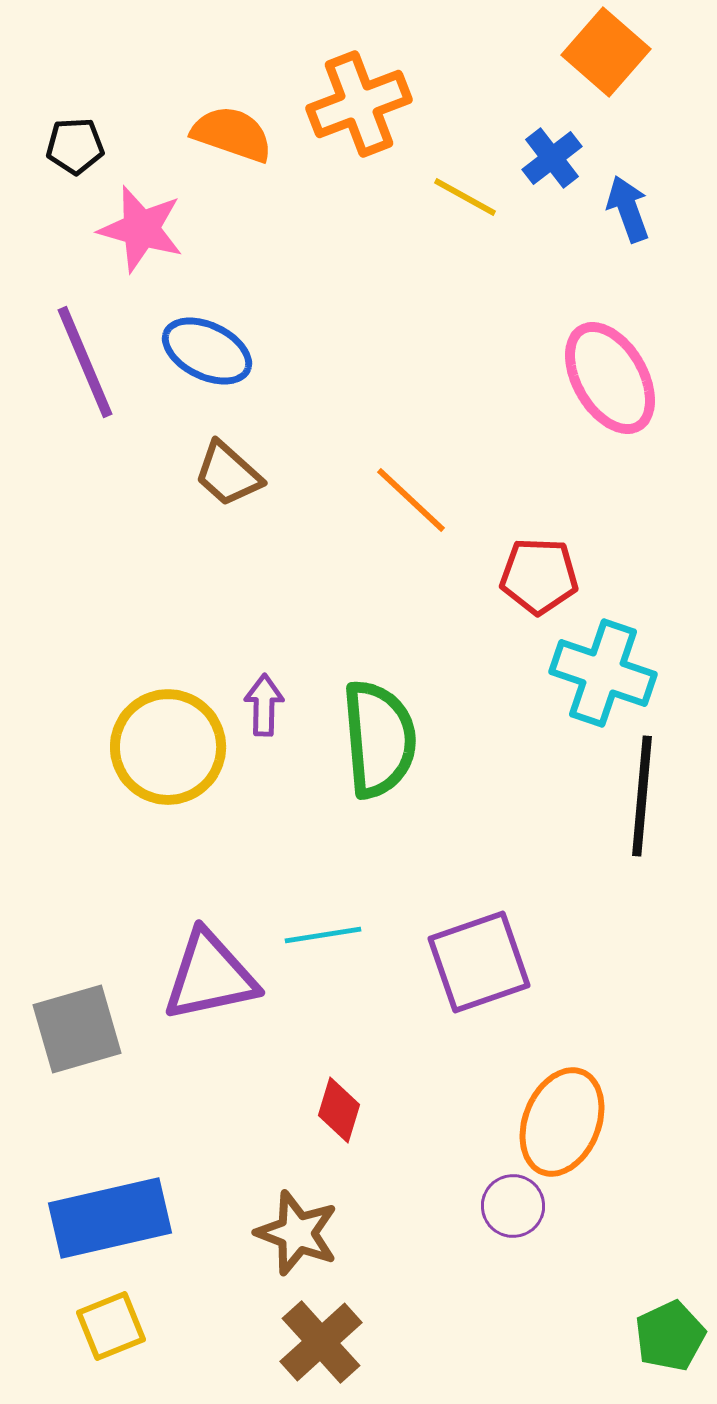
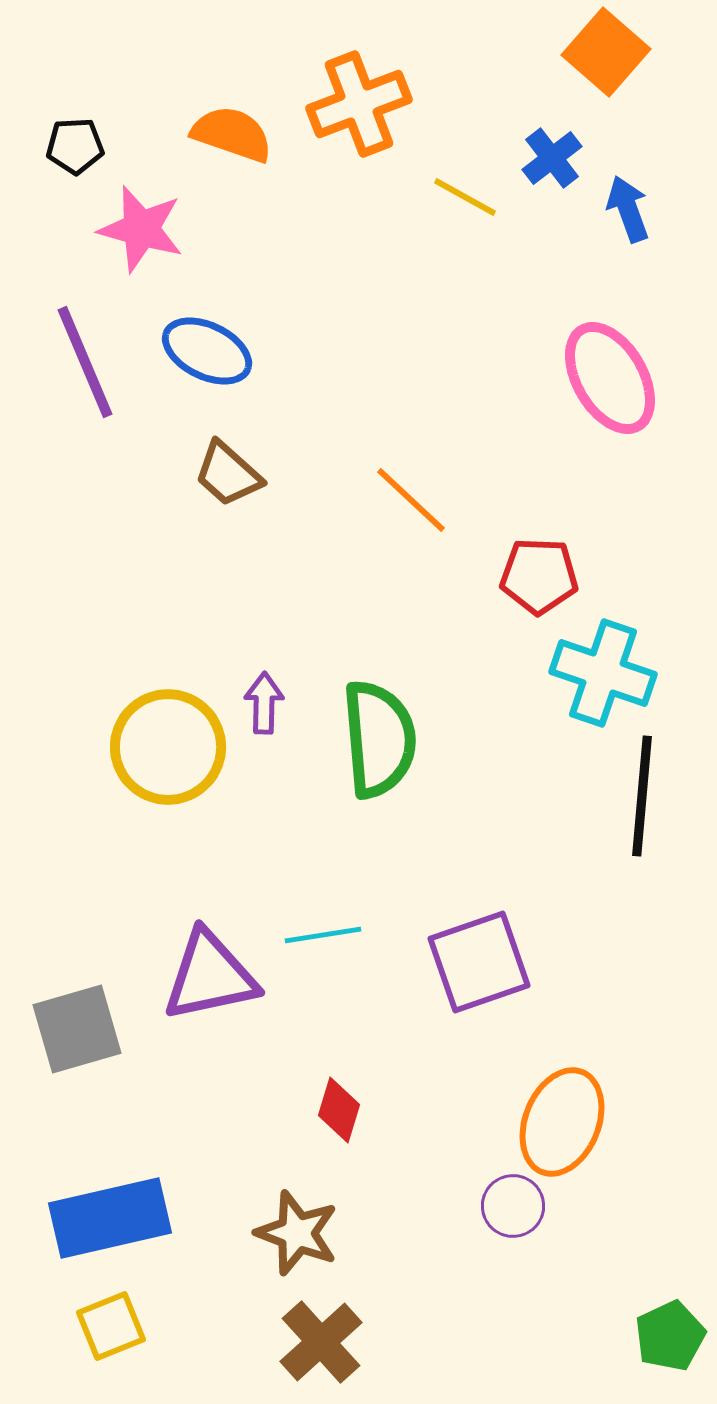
purple arrow: moved 2 px up
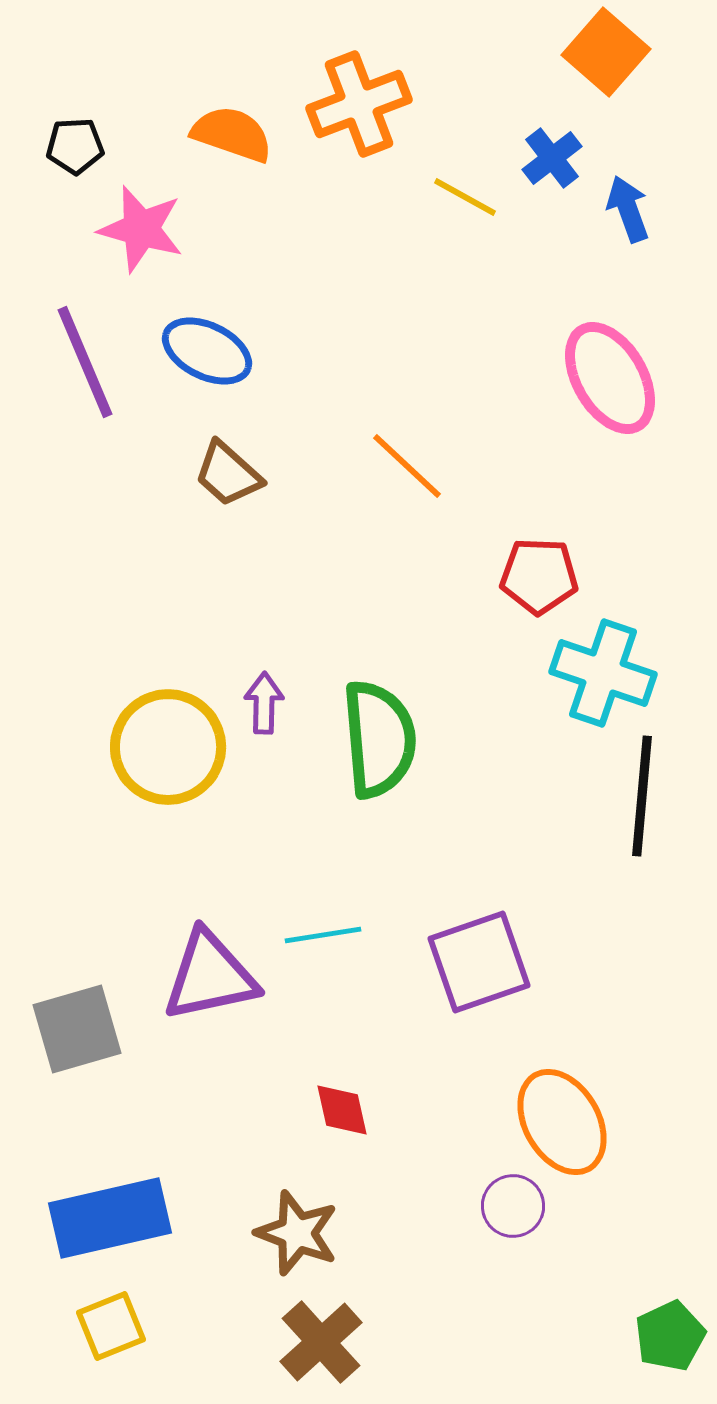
orange line: moved 4 px left, 34 px up
red diamond: moved 3 px right; rotated 30 degrees counterclockwise
orange ellipse: rotated 52 degrees counterclockwise
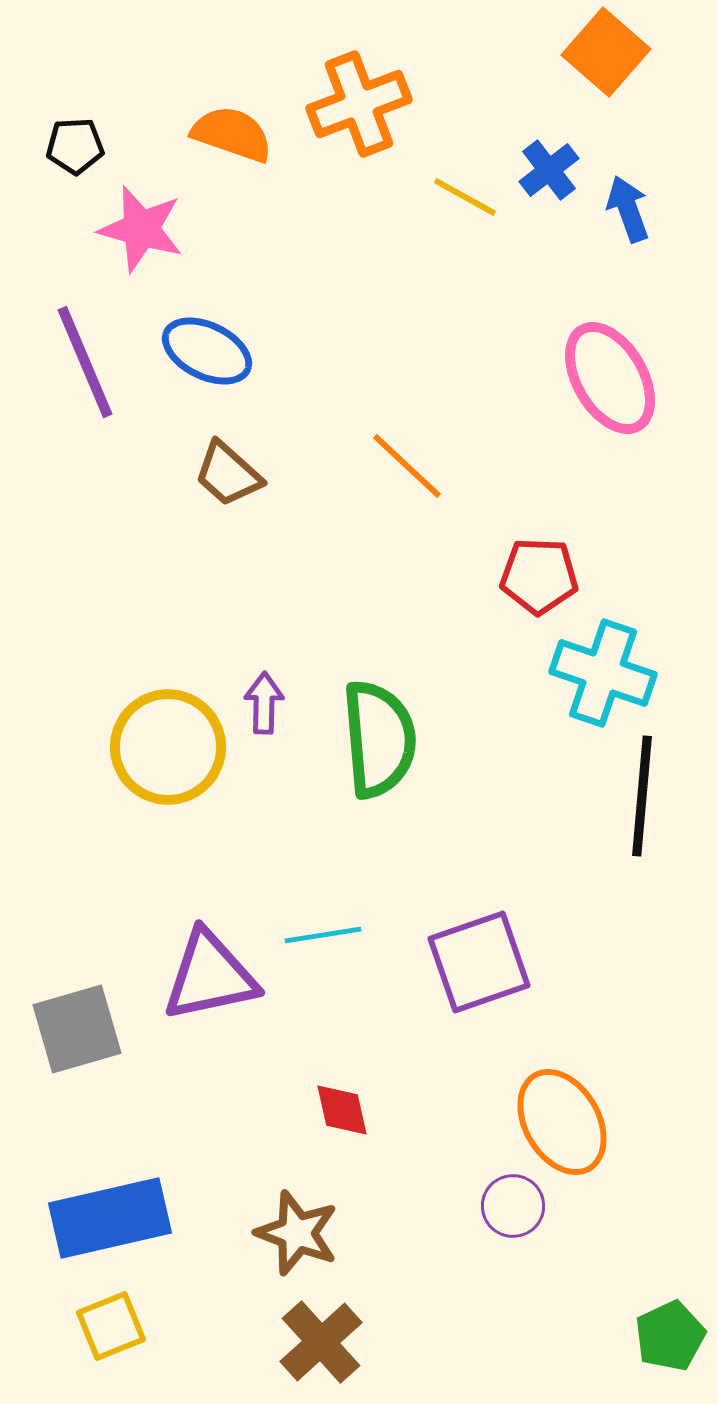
blue cross: moved 3 px left, 12 px down
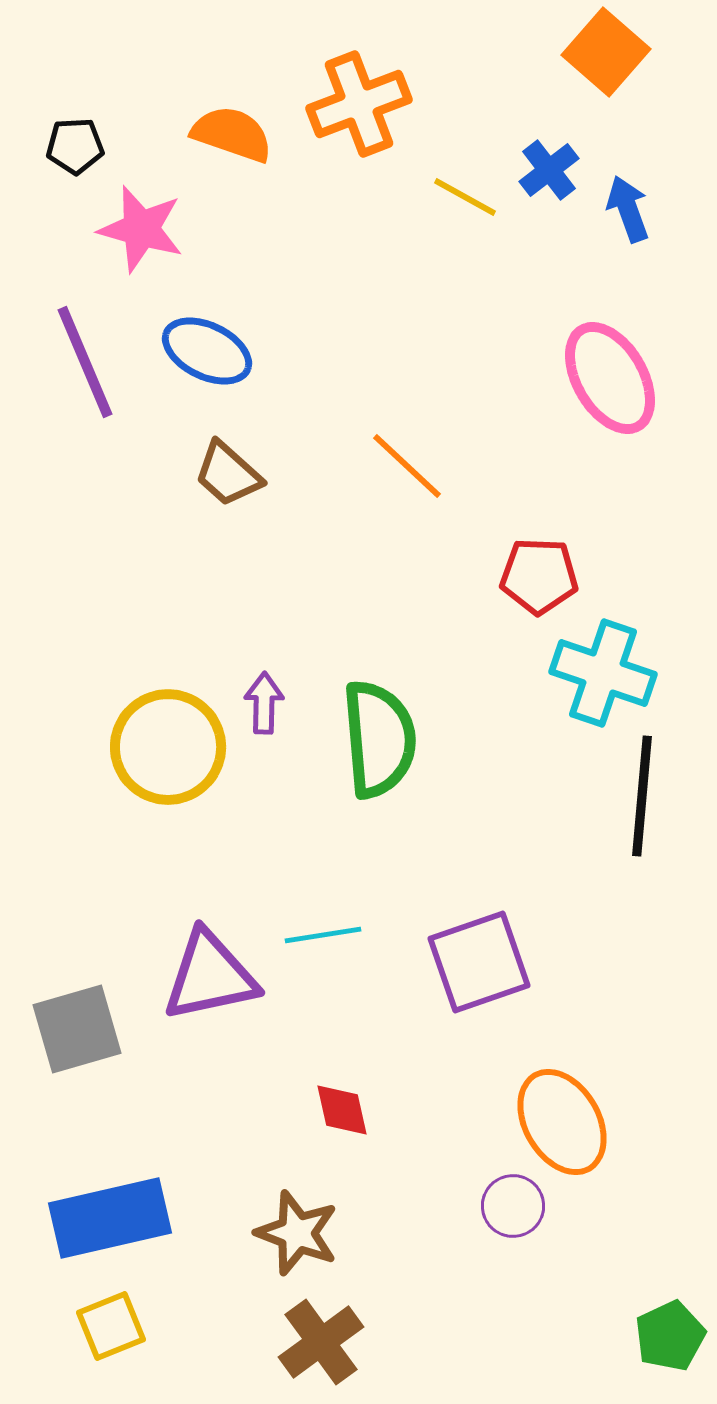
brown cross: rotated 6 degrees clockwise
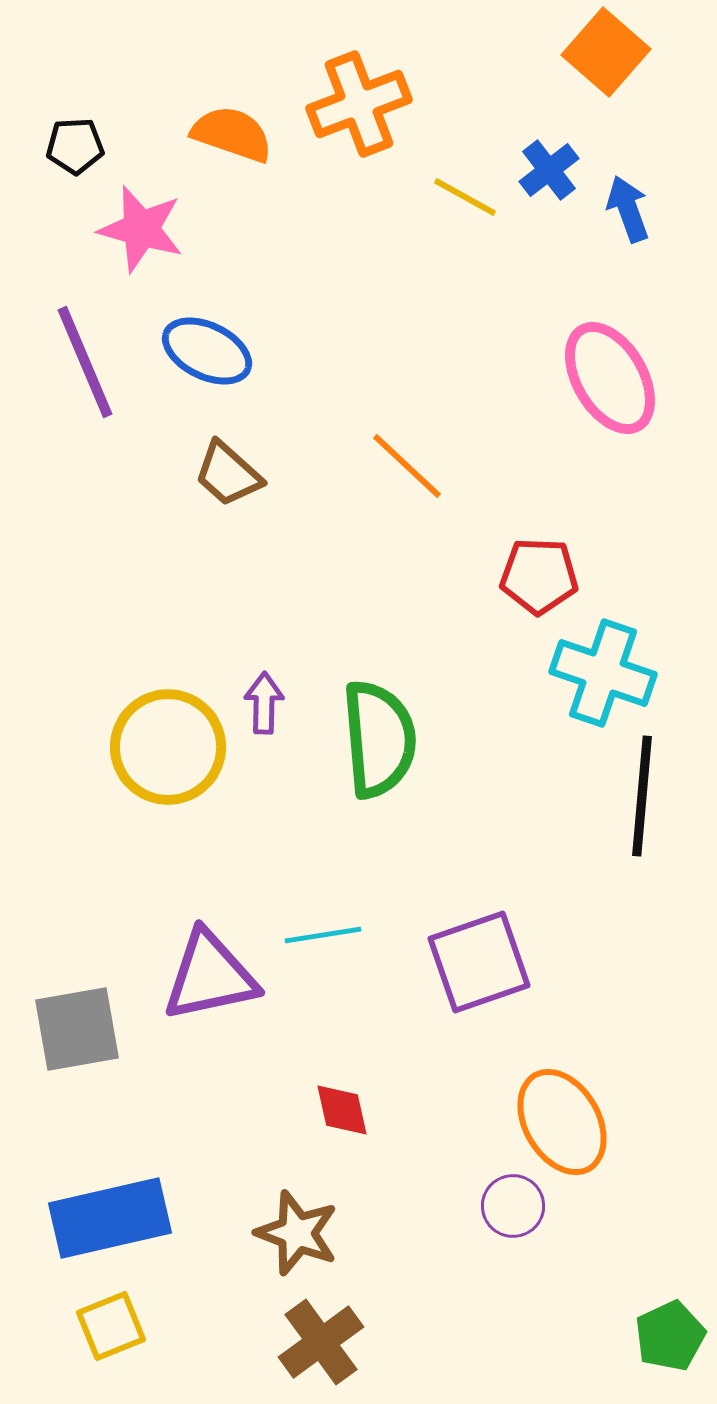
gray square: rotated 6 degrees clockwise
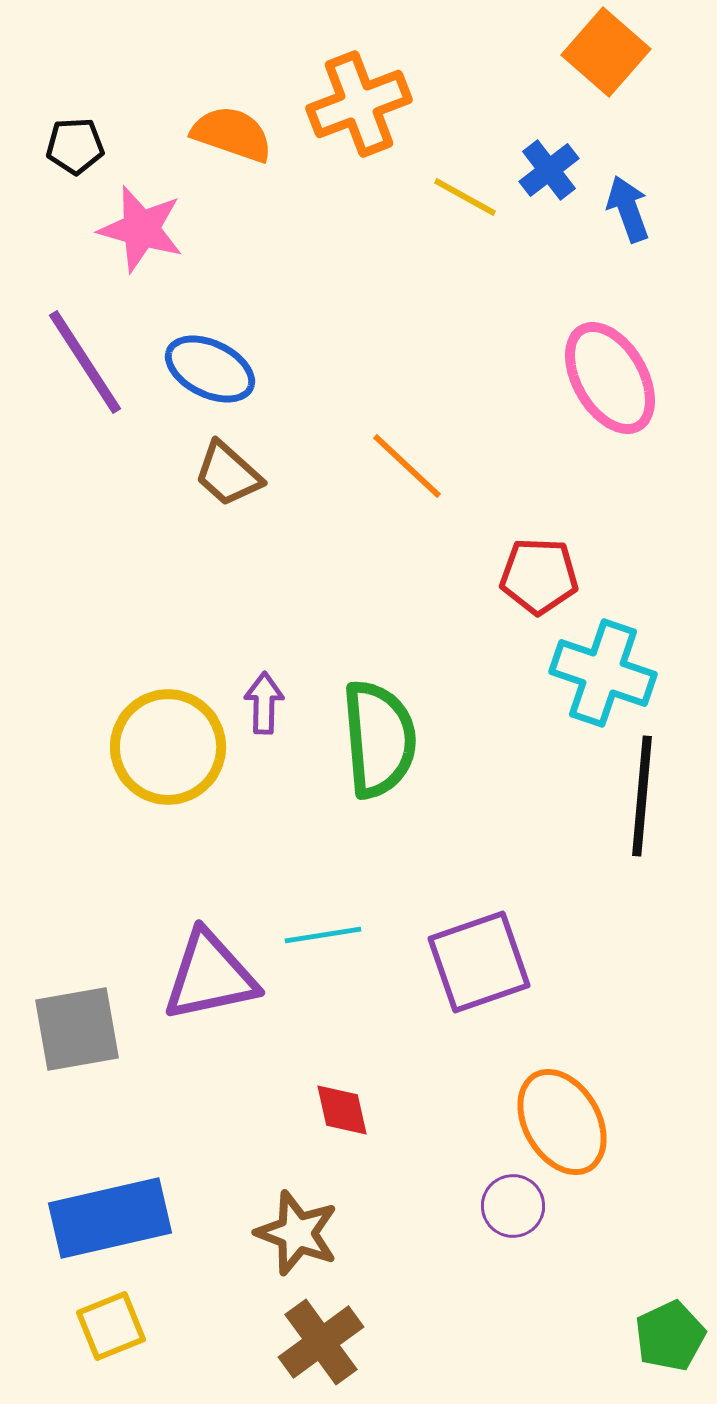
blue ellipse: moved 3 px right, 18 px down
purple line: rotated 10 degrees counterclockwise
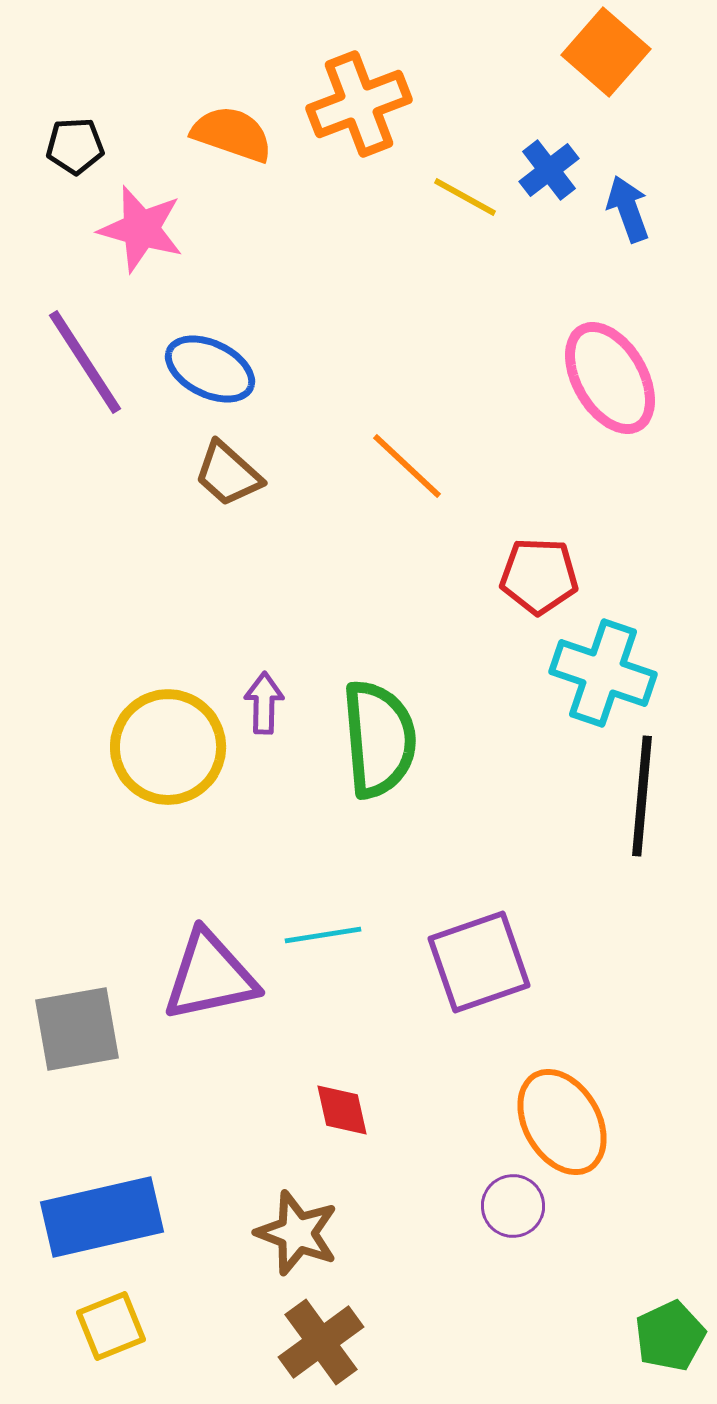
blue rectangle: moved 8 px left, 1 px up
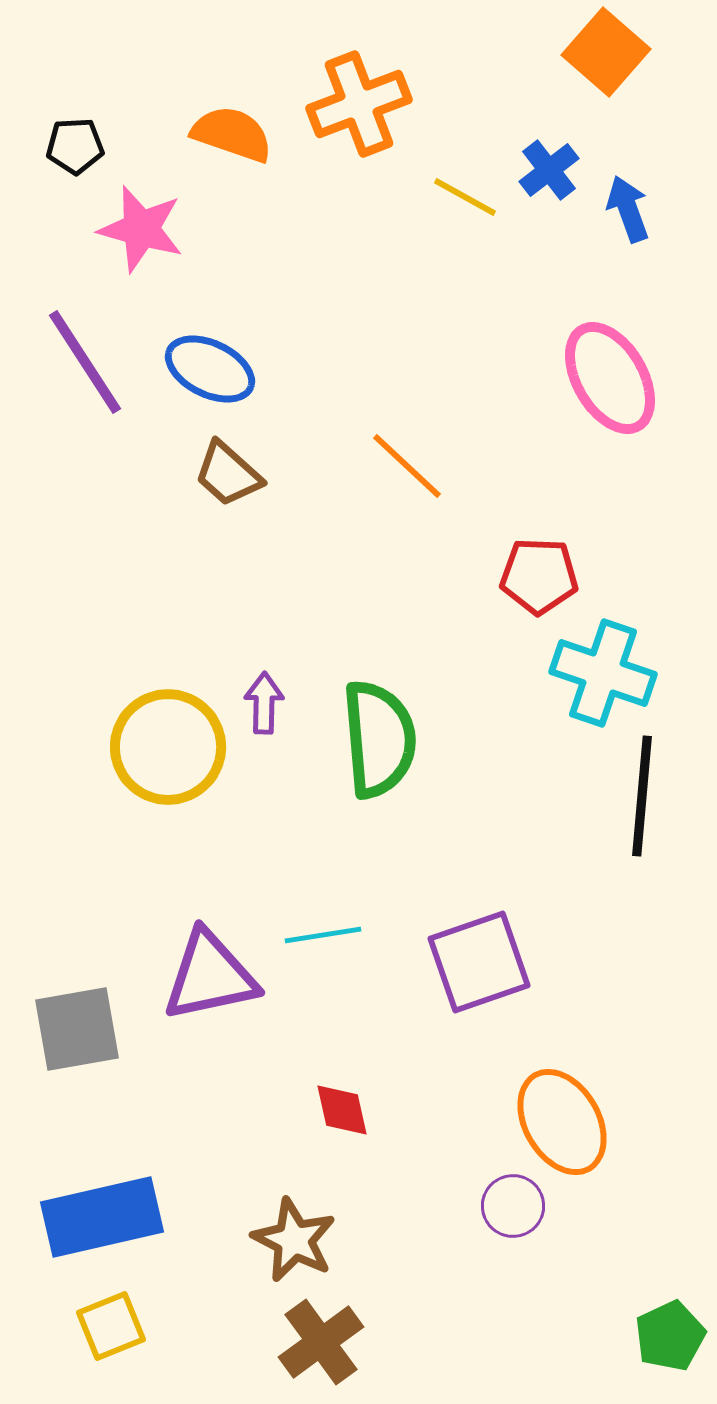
brown star: moved 3 px left, 7 px down; rotated 6 degrees clockwise
